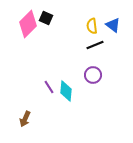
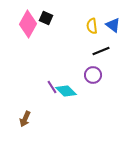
pink diamond: rotated 16 degrees counterclockwise
black line: moved 6 px right, 6 px down
purple line: moved 3 px right
cyan diamond: rotated 50 degrees counterclockwise
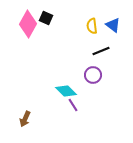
purple line: moved 21 px right, 18 px down
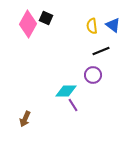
cyan diamond: rotated 45 degrees counterclockwise
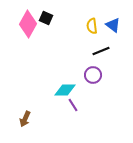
cyan diamond: moved 1 px left, 1 px up
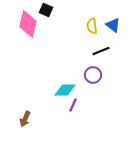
black square: moved 8 px up
pink diamond: rotated 16 degrees counterclockwise
purple line: rotated 56 degrees clockwise
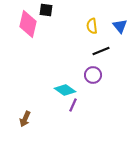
black square: rotated 16 degrees counterclockwise
blue triangle: moved 7 px right, 1 px down; rotated 14 degrees clockwise
cyan diamond: rotated 35 degrees clockwise
